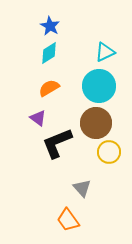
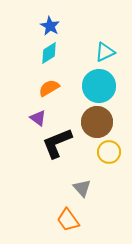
brown circle: moved 1 px right, 1 px up
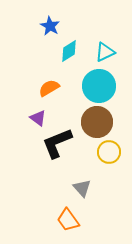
cyan diamond: moved 20 px right, 2 px up
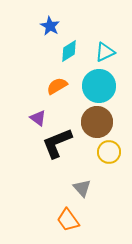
orange semicircle: moved 8 px right, 2 px up
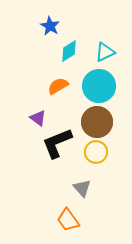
orange semicircle: moved 1 px right
yellow circle: moved 13 px left
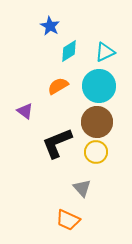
purple triangle: moved 13 px left, 7 px up
orange trapezoid: rotated 30 degrees counterclockwise
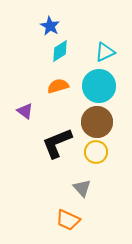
cyan diamond: moved 9 px left
orange semicircle: rotated 15 degrees clockwise
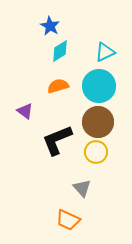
brown circle: moved 1 px right
black L-shape: moved 3 px up
